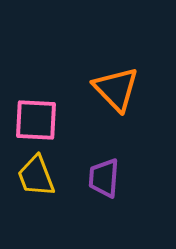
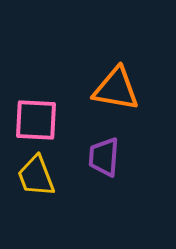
orange triangle: rotated 36 degrees counterclockwise
purple trapezoid: moved 21 px up
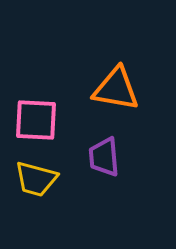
purple trapezoid: rotated 9 degrees counterclockwise
yellow trapezoid: moved 3 px down; rotated 54 degrees counterclockwise
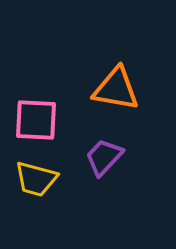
purple trapezoid: rotated 48 degrees clockwise
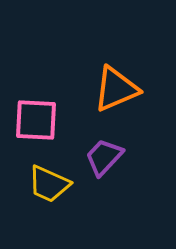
orange triangle: rotated 33 degrees counterclockwise
yellow trapezoid: moved 13 px right, 5 px down; rotated 9 degrees clockwise
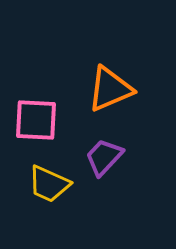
orange triangle: moved 6 px left
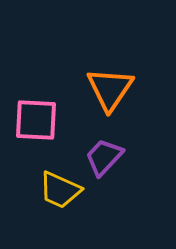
orange triangle: rotated 33 degrees counterclockwise
yellow trapezoid: moved 11 px right, 6 px down
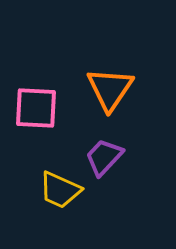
pink square: moved 12 px up
